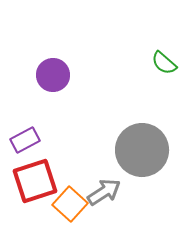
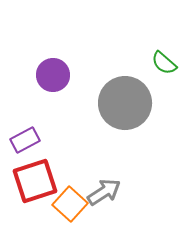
gray circle: moved 17 px left, 47 px up
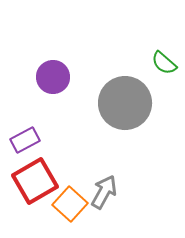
purple circle: moved 2 px down
red square: rotated 12 degrees counterclockwise
gray arrow: rotated 28 degrees counterclockwise
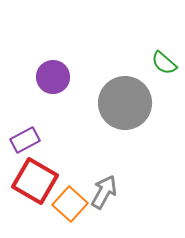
red square: rotated 30 degrees counterclockwise
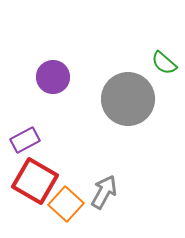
gray circle: moved 3 px right, 4 px up
orange square: moved 4 px left
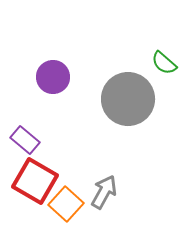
purple rectangle: rotated 68 degrees clockwise
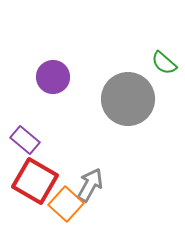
gray arrow: moved 14 px left, 7 px up
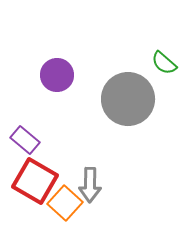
purple circle: moved 4 px right, 2 px up
gray arrow: rotated 152 degrees clockwise
orange square: moved 1 px left, 1 px up
